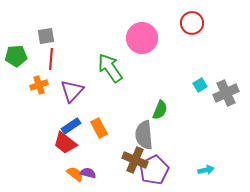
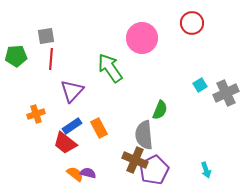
orange cross: moved 3 px left, 29 px down
blue rectangle: moved 1 px right
cyan arrow: rotated 84 degrees clockwise
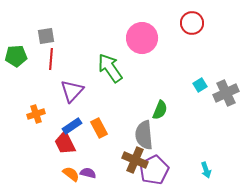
red trapezoid: rotated 25 degrees clockwise
orange semicircle: moved 4 px left
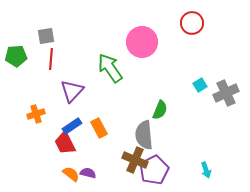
pink circle: moved 4 px down
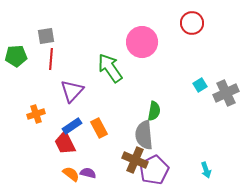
green semicircle: moved 6 px left, 1 px down; rotated 12 degrees counterclockwise
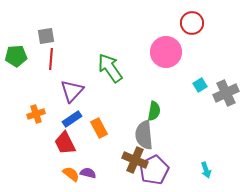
pink circle: moved 24 px right, 10 px down
blue rectangle: moved 7 px up
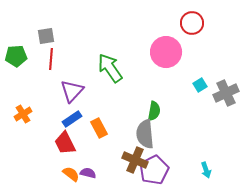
orange cross: moved 13 px left; rotated 12 degrees counterclockwise
gray semicircle: moved 1 px right, 1 px up
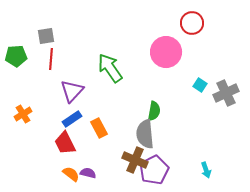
cyan square: rotated 24 degrees counterclockwise
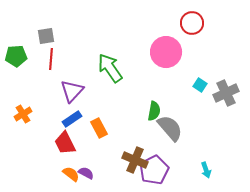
gray semicircle: moved 25 px right, 6 px up; rotated 144 degrees clockwise
purple semicircle: moved 2 px left; rotated 14 degrees clockwise
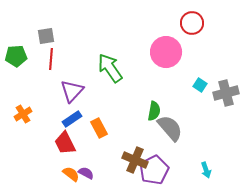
gray cross: rotated 10 degrees clockwise
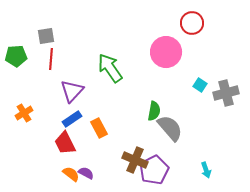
orange cross: moved 1 px right, 1 px up
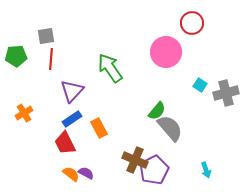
green semicircle: moved 3 px right; rotated 30 degrees clockwise
